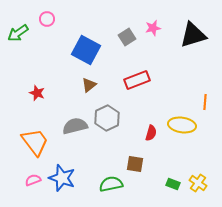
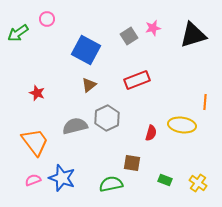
gray square: moved 2 px right, 1 px up
brown square: moved 3 px left, 1 px up
green rectangle: moved 8 px left, 4 px up
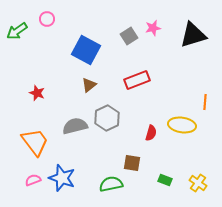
green arrow: moved 1 px left, 2 px up
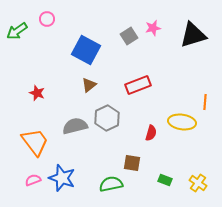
red rectangle: moved 1 px right, 5 px down
yellow ellipse: moved 3 px up
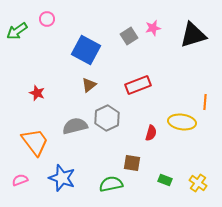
pink semicircle: moved 13 px left
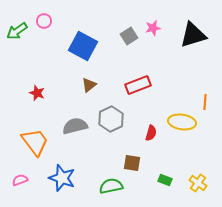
pink circle: moved 3 px left, 2 px down
blue square: moved 3 px left, 4 px up
gray hexagon: moved 4 px right, 1 px down
green semicircle: moved 2 px down
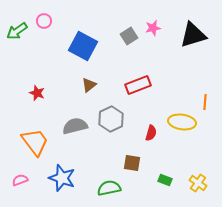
green semicircle: moved 2 px left, 2 px down
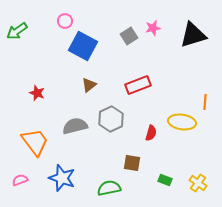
pink circle: moved 21 px right
